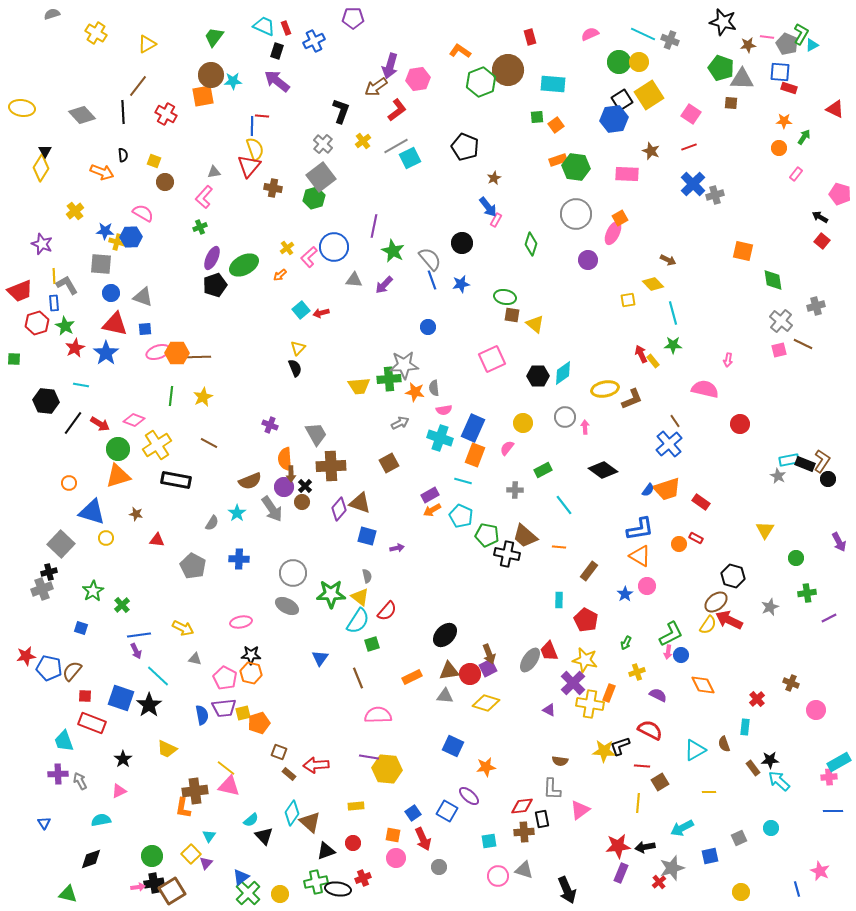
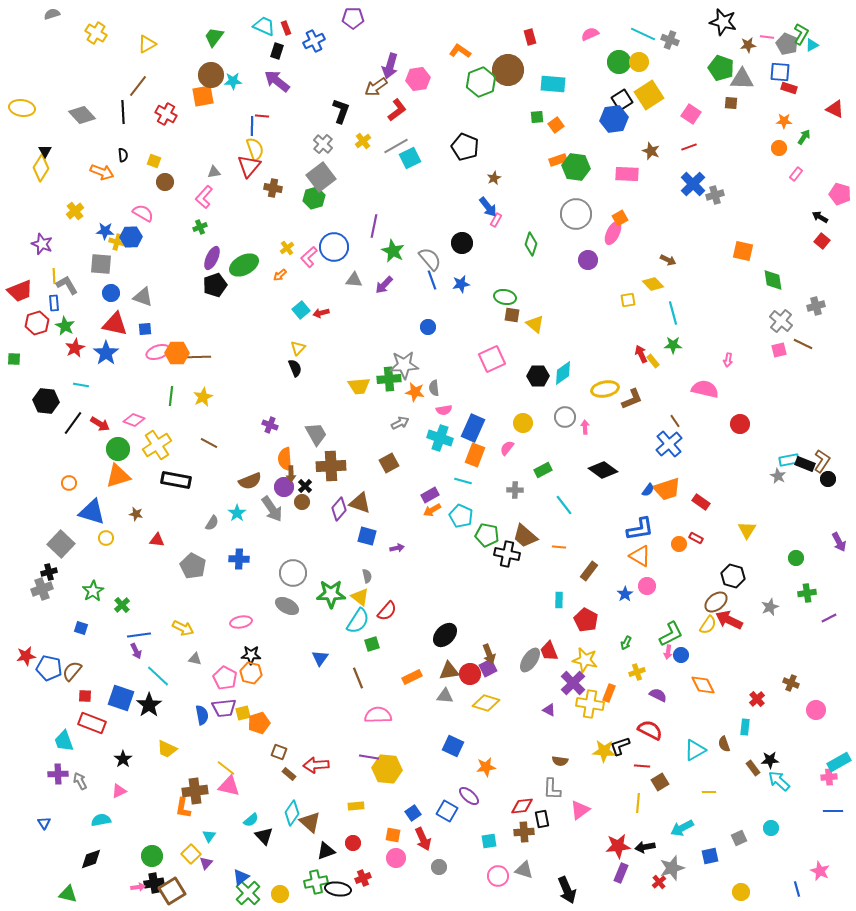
yellow triangle at (765, 530): moved 18 px left
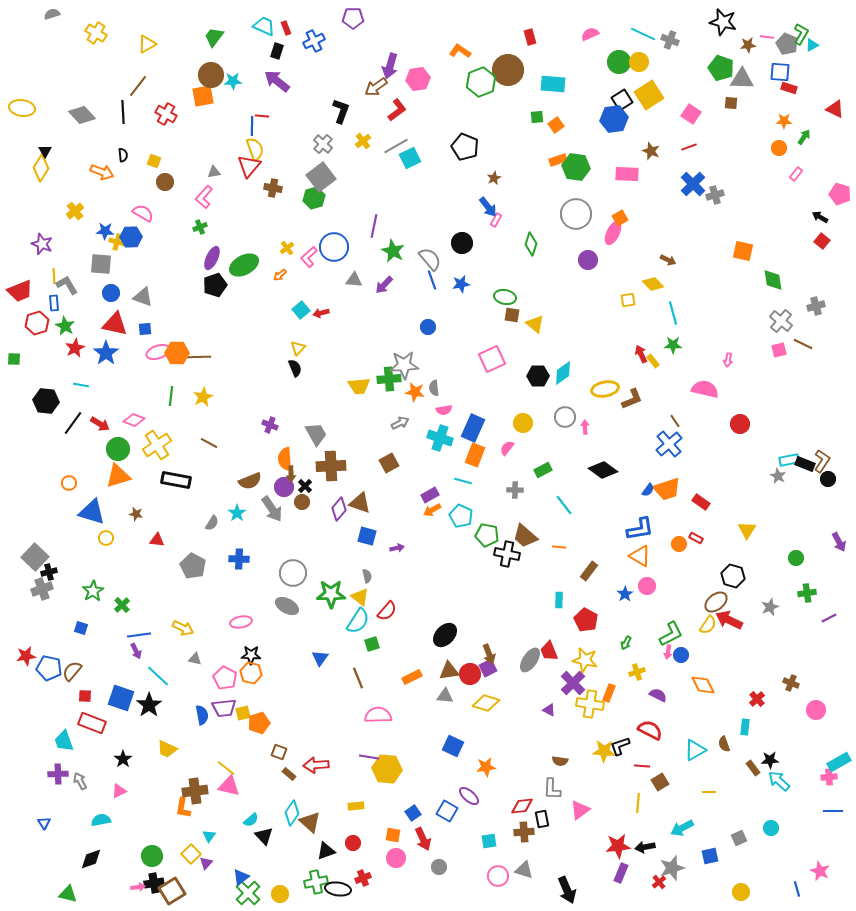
gray square at (61, 544): moved 26 px left, 13 px down
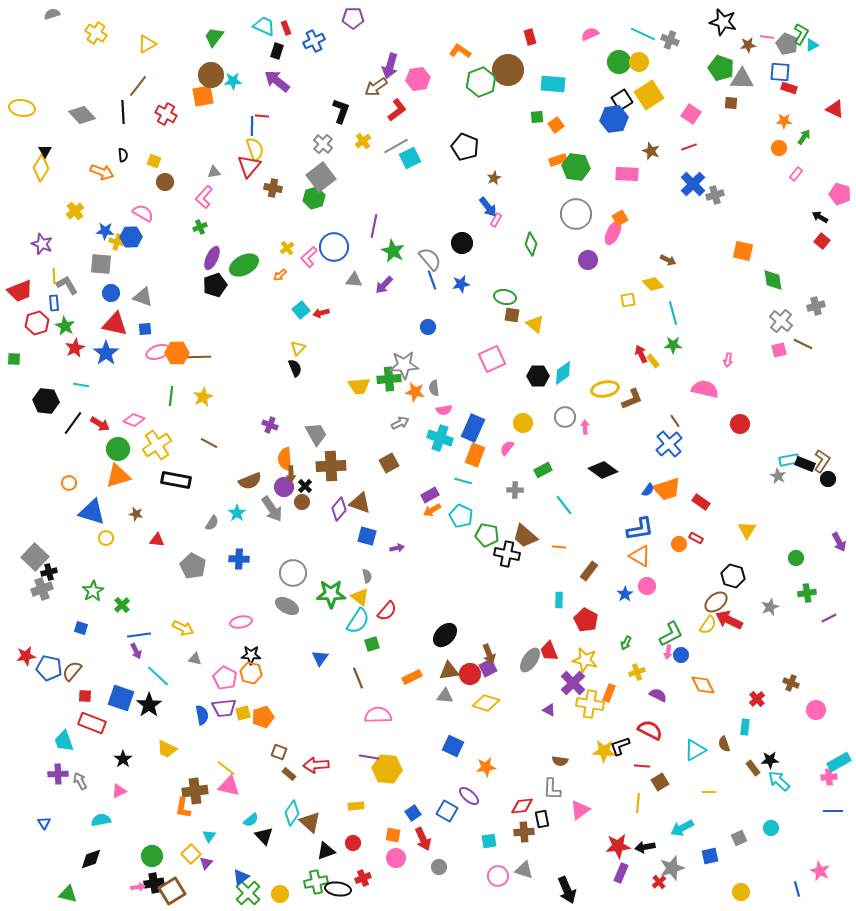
orange pentagon at (259, 723): moved 4 px right, 6 px up
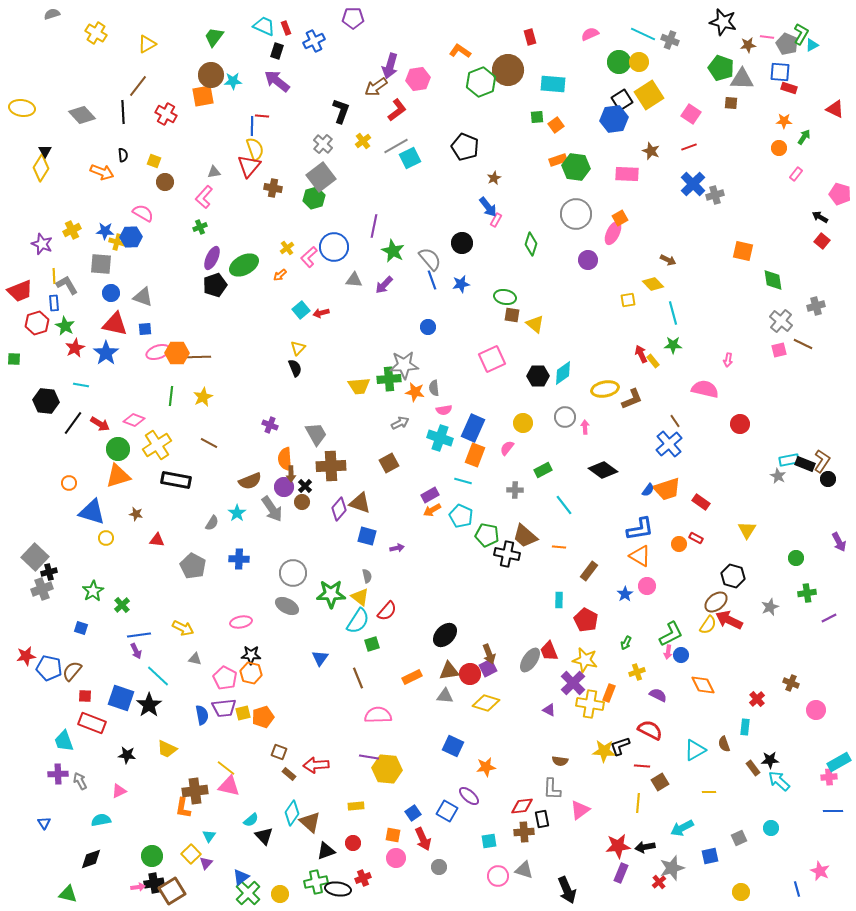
yellow cross at (75, 211): moved 3 px left, 19 px down; rotated 12 degrees clockwise
black star at (123, 759): moved 4 px right, 4 px up; rotated 30 degrees counterclockwise
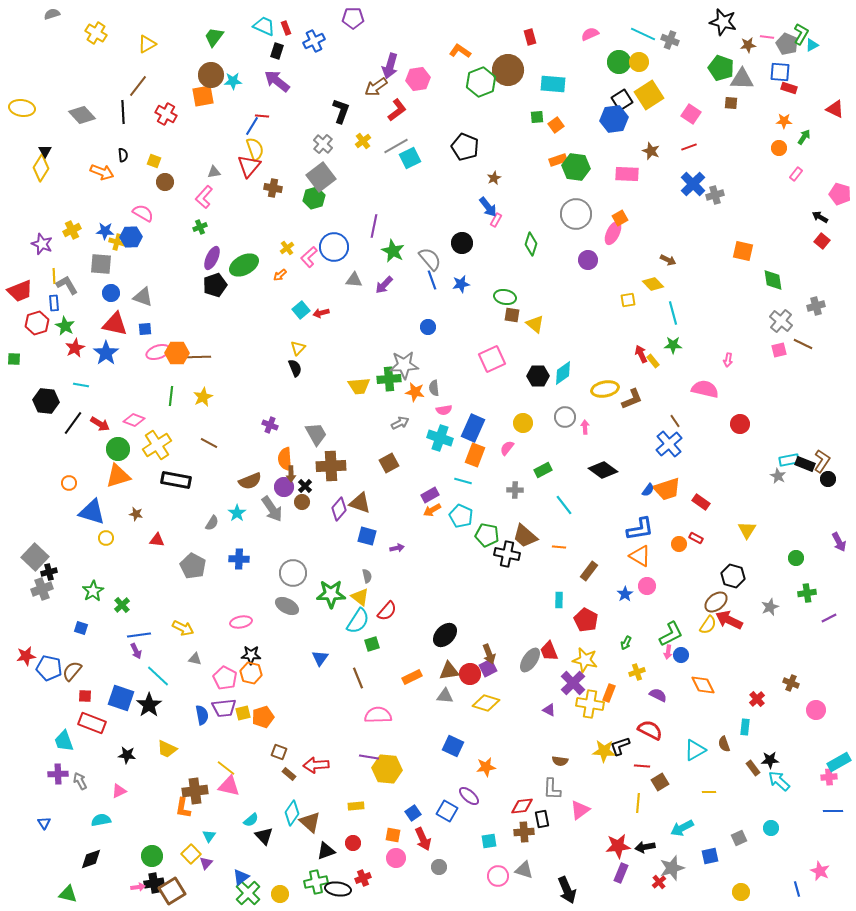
blue line at (252, 126): rotated 30 degrees clockwise
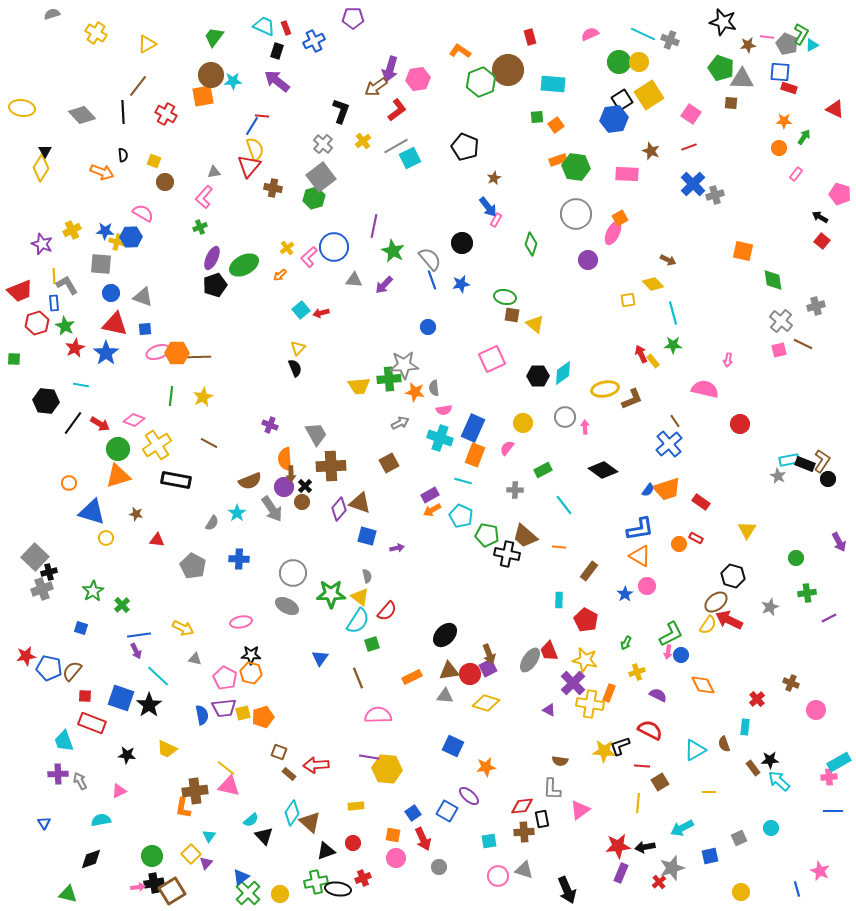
purple arrow at (390, 66): moved 3 px down
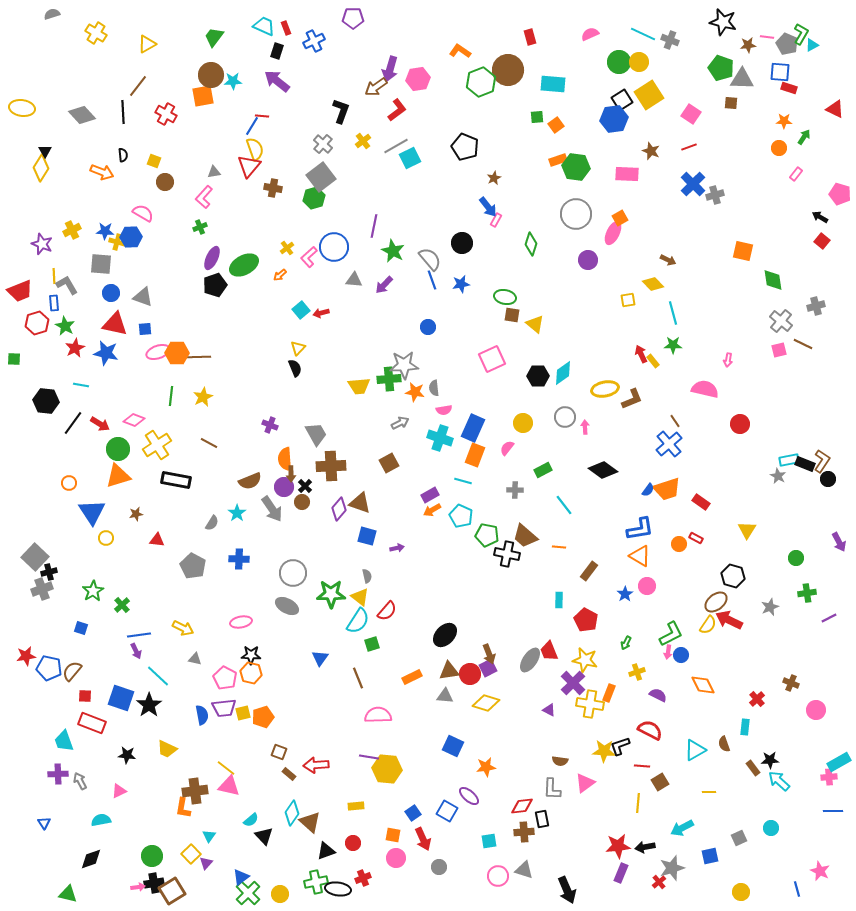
blue star at (106, 353): rotated 25 degrees counterclockwise
blue triangle at (92, 512): rotated 40 degrees clockwise
brown star at (136, 514): rotated 24 degrees counterclockwise
pink triangle at (580, 810): moved 5 px right, 27 px up
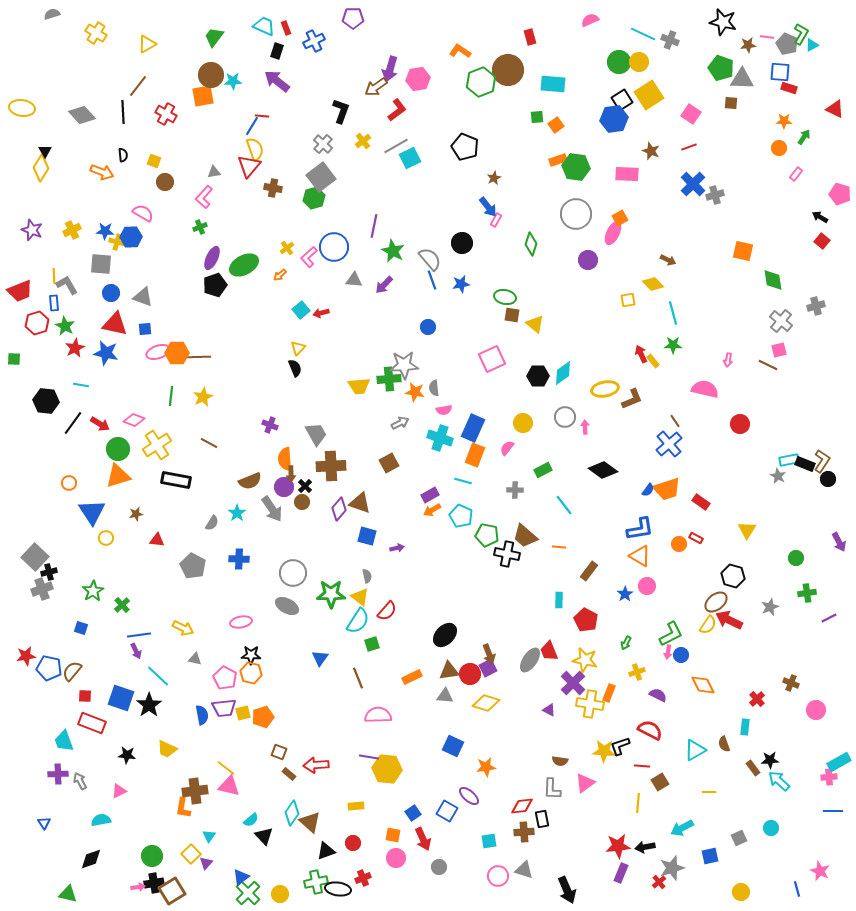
pink semicircle at (590, 34): moved 14 px up
purple star at (42, 244): moved 10 px left, 14 px up
brown line at (803, 344): moved 35 px left, 21 px down
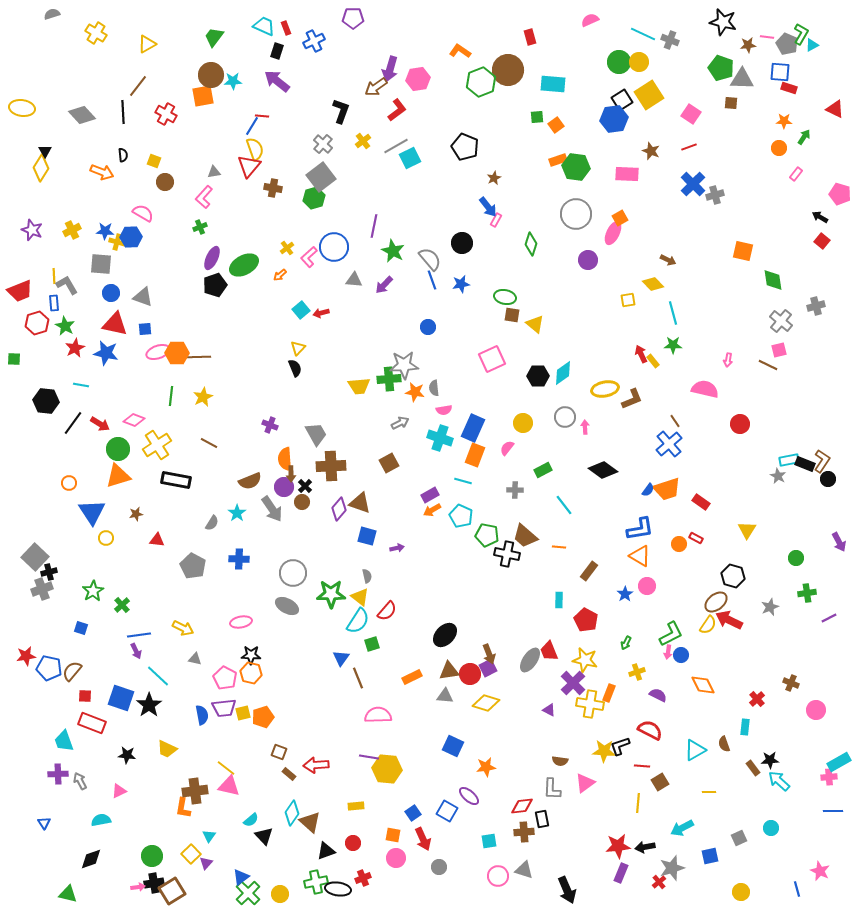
blue triangle at (320, 658): moved 21 px right
